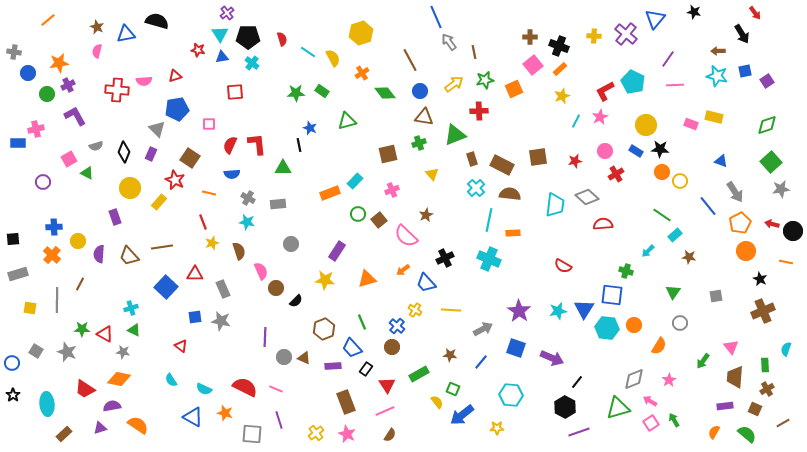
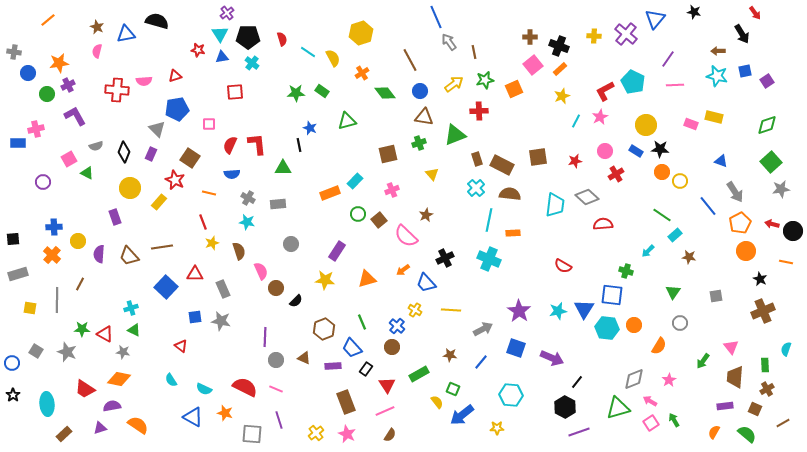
brown rectangle at (472, 159): moved 5 px right
gray circle at (284, 357): moved 8 px left, 3 px down
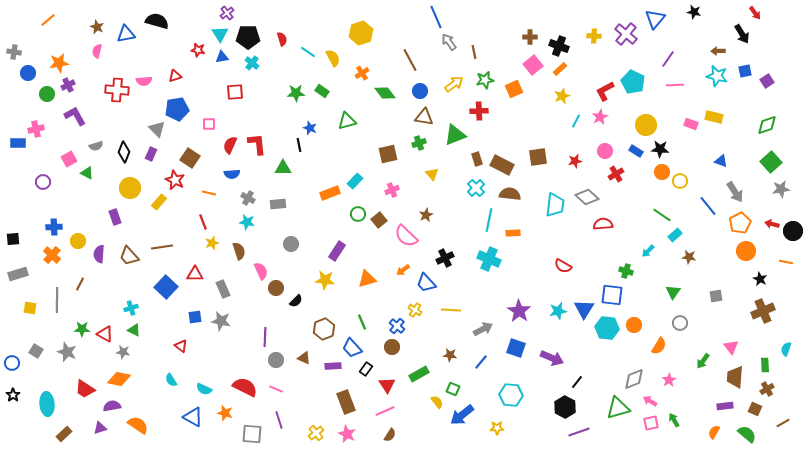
pink square at (651, 423): rotated 21 degrees clockwise
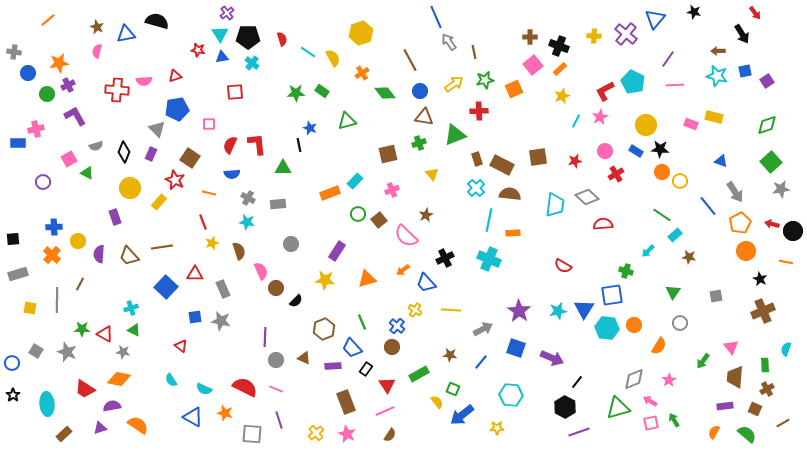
blue square at (612, 295): rotated 15 degrees counterclockwise
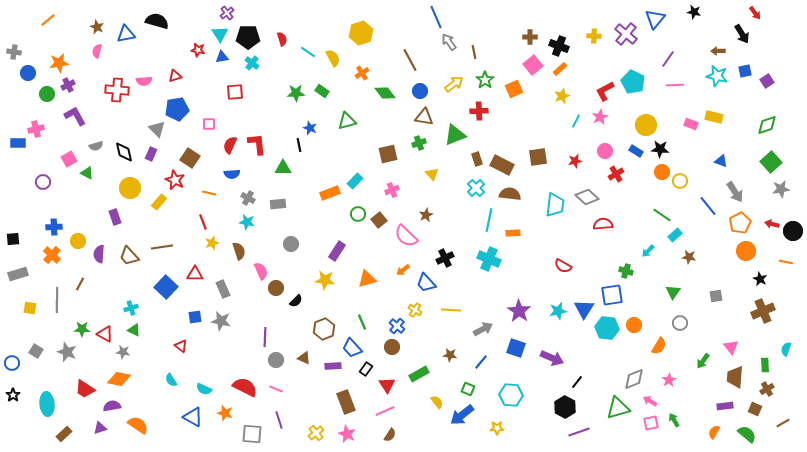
green star at (485, 80): rotated 24 degrees counterclockwise
black diamond at (124, 152): rotated 35 degrees counterclockwise
green square at (453, 389): moved 15 px right
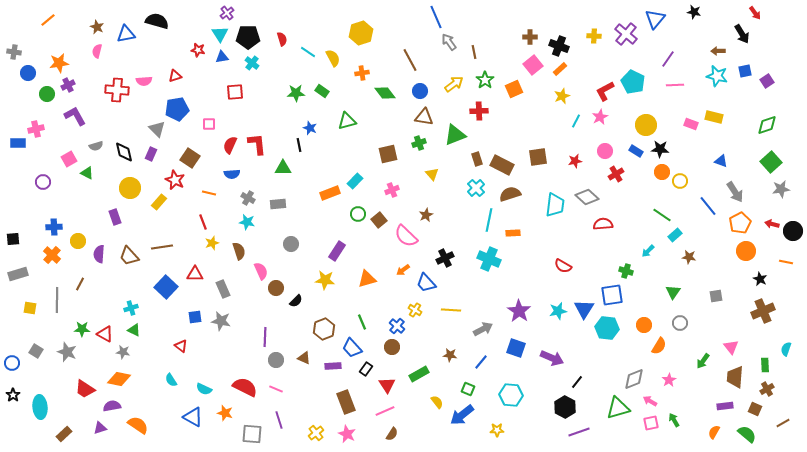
orange cross at (362, 73): rotated 24 degrees clockwise
brown semicircle at (510, 194): rotated 25 degrees counterclockwise
orange circle at (634, 325): moved 10 px right
cyan ellipse at (47, 404): moved 7 px left, 3 px down
yellow star at (497, 428): moved 2 px down
brown semicircle at (390, 435): moved 2 px right, 1 px up
